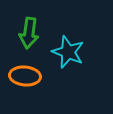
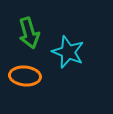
green arrow: rotated 24 degrees counterclockwise
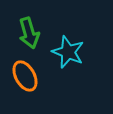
orange ellipse: rotated 56 degrees clockwise
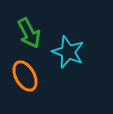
green arrow: rotated 12 degrees counterclockwise
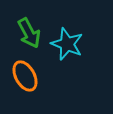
cyan star: moved 1 px left, 8 px up
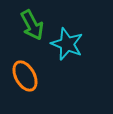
green arrow: moved 3 px right, 8 px up
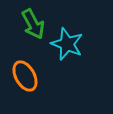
green arrow: moved 1 px right, 1 px up
